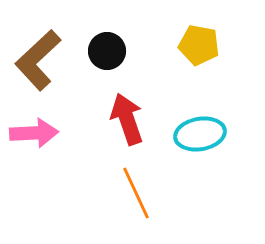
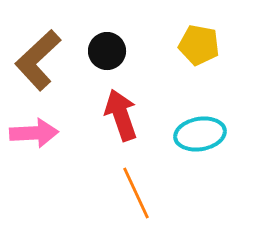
red arrow: moved 6 px left, 4 px up
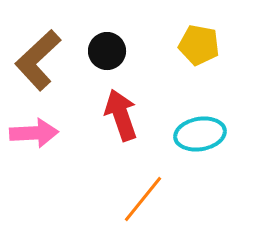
orange line: moved 7 px right, 6 px down; rotated 64 degrees clockwise
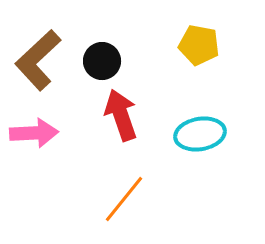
black circle: moved 5 px left, 10 px down
orange line: moved 19 px left
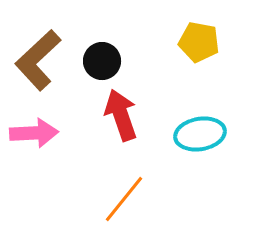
yellow pentagon: moved 3 px up
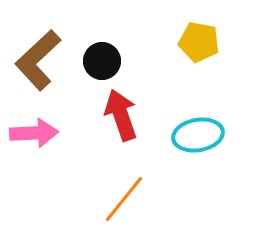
cyan ellipse: moved 2 px left, 1 px down
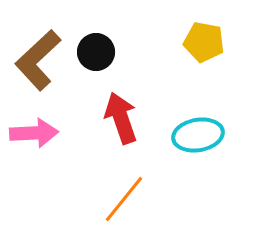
yellow pentagon: moved 5 px right
black circle: moved 6 px left, 9 px up
red arrow: moved 3 px down
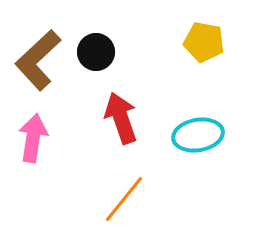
pink arrow: moved 1 px left, 5 px down; rotated 78 degrees counterclockwise
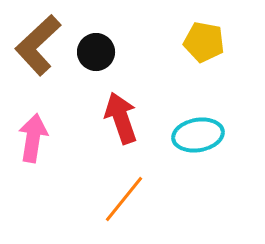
brown L-shape: moved 15 px up
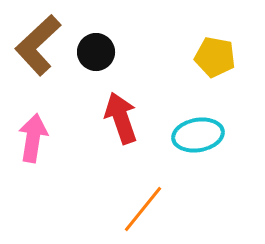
yellow pentagon: moved 11 px right, 15 px down
orange line: moved 19 px right, 10 px down
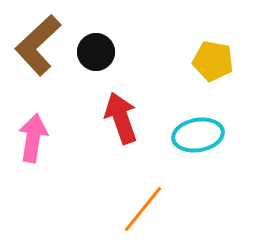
yellow pentagon: moved 2 px left, 4 px down
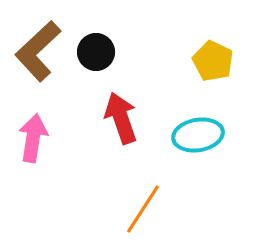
brown L-shape: moved 6 px down
yellow pentagon: rotated 15 degrees clockwise
orange line: rotated 6 degrees counterclockwise
